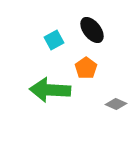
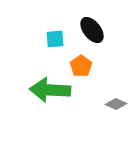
cyan square: moved 1 px right, 1 px up; rotated 24 degrees clockwise
orange pentagon: moved 5 px left, 2 px up
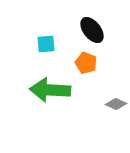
cyan square: moved 9 px left, 5 px down
orange pentagon: moved 5 px right, 3 px up; rotated 15 degrees counterclockwise
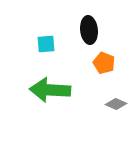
black ellipse: moved 3 px left; rotated 32 degrees clockwise
orange pentagon: moved 18 px right
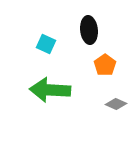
cyan square: rotated 30 degrees clockwise
orange pentagon: moved 1 px right, 2 px down; rotated 15 degrees clockwise
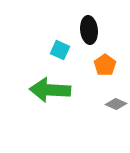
cyan square: moved 14 px right, 6 px down
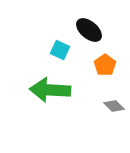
black ellipse: rotated 44 degrees counterclockwise
gray diamond: moved 2 px left, 2 px down; rotated 20 degrees clockwise
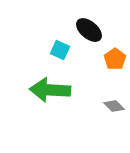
orange pentagon: moved 10 px right, 6 px up
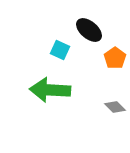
orange pentagon: moved 1 px up
gray diamond: moved 1 px right, 1 px down
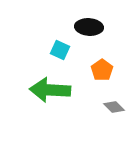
black ellipse: moved 3 px up; rotated 36 degrees counterclockwise
orange pentagon: moved 13 px left, 12 px down
gray diamond: moved 1 px left
